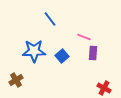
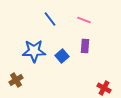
pink line: moved 17 px up
purple rectangle: moved 8 px left, 7 px up
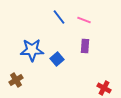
blue line: moved 9 px right, 2 px up
blue star: moved 2 px left, 1 px up
blue square: moved 5 px left, 3 px down
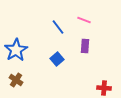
blue line: moved 1 px left, 10 px down
blue star: moved 16 px left; rotated 30 degrees counterclockwise
brown cross: rotated 24 degrees counterclockwise
red cross: rotated 24 degrees counterclockwise
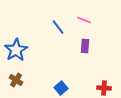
blue square: moved 4 px right, 29 px down
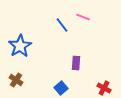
pink line: moved 1 px left, 3 px up
blue line: moved 4 px right, 2 px up
purple rectangle: moved 9 px left, 17 px down
blue star: moved 4 px right, 4 px up
red cross: rotated 24 degrees clockwise
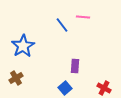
pink line: rotated 16 degrees counterclockwise
blue star: moved 3 px right
purple rectangle: moved 1 px left, 3 px down
brown cross: moved 2 px up; rotated 24 degrees clockwise
blue square: moved 4 px right
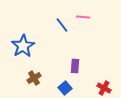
brown cross: moved 18 px right
